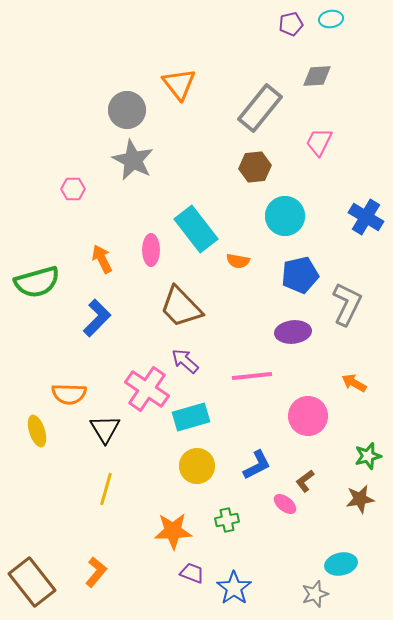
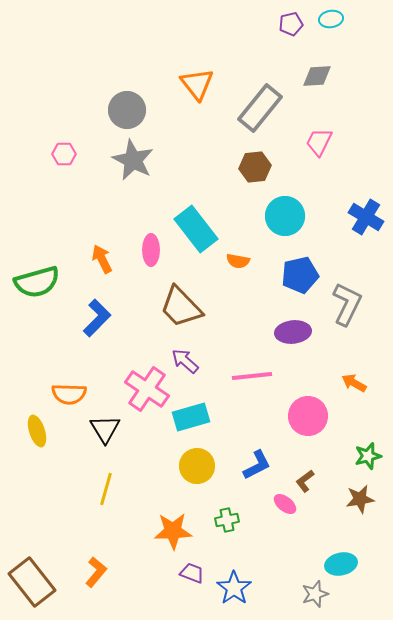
orange triangle at (179, 84): moved 18 px right
pink hexagon at (73, 189): moved 9 px left, 35 px up
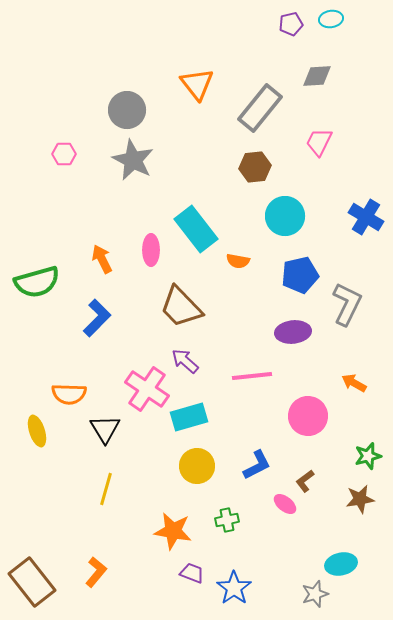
cyan rectangle at (191, 417): moved 2 px left
orange star at (173, 531): rotated 12 degrees clockwise
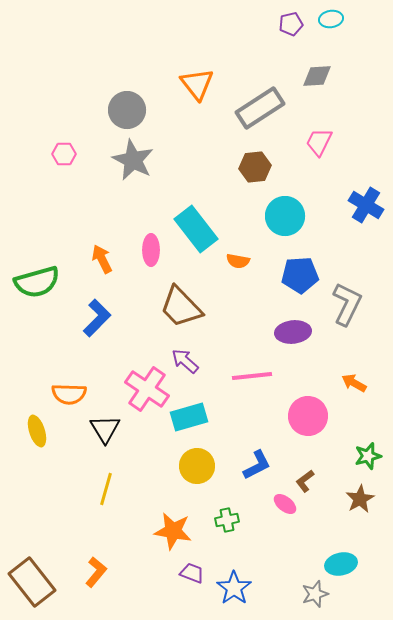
gray rectangle at (260, 108): rotated 18 degrees clockwise
blue cross at (366, 217): moved 12 px up
blue pentagon at (300, 275): rotated 9 degrees clockwise
brown star at (360, 499): rotated 20 degrees counterclockwise
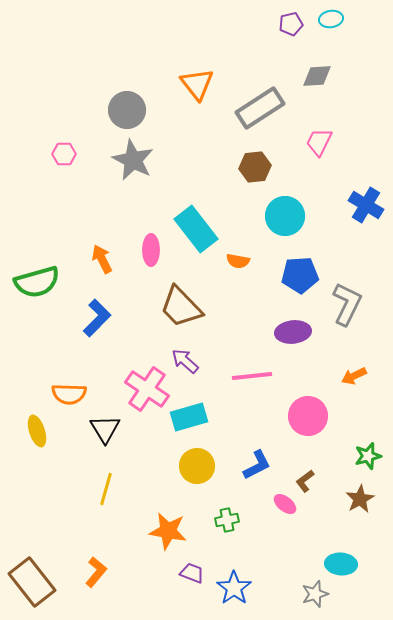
orange arrow at (354, 383): moved 7 px up; rotated 55 degrees counterclockwise
orange star at (173, 531): moved 5 px left
cyan ellipse at (341, 564): rotated 16 degrees clockwise
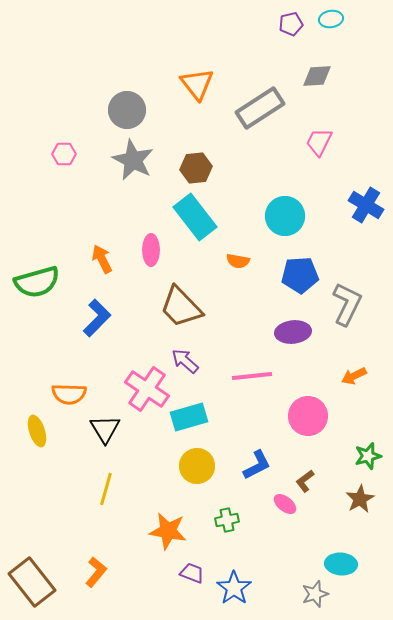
brown hexagon at (255, 167): moved 59 px left, 1 px down
cyan rectangle at (196, 229): moved 1 px left, 12 px up
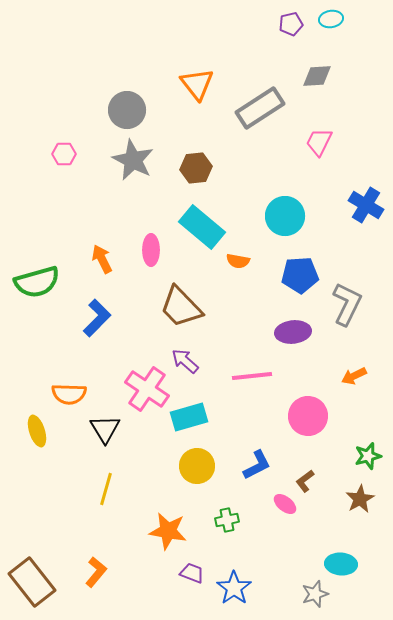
cyan rectangle at (195, 217): moved 7 px right, 10 px down; rotated 12 degrees counterclockwise
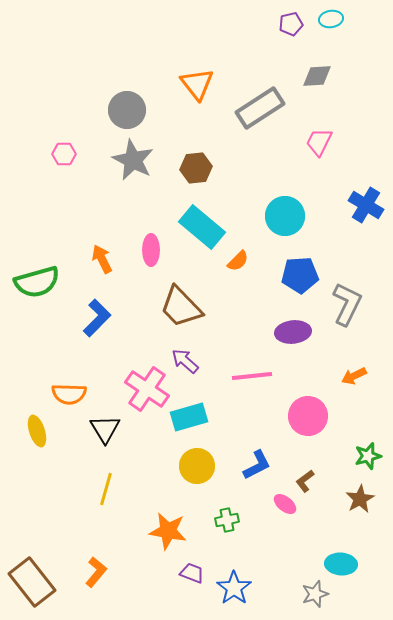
orange semicircle at (238, 261): rotated 55 degrees counterclockwise
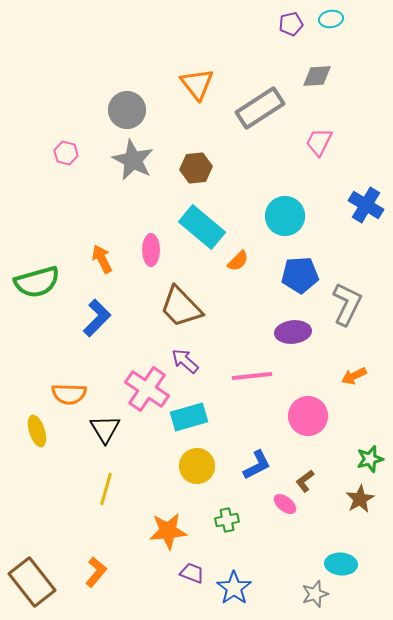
pink hexagon at (64, 154): moved 2 px right, 1 px up; rotated 15 degrees clockwise
green star at (368, 456): moved 2 px right, 3 px down
orange star at (168, 531): rotated 15 degrees counterclockwise
